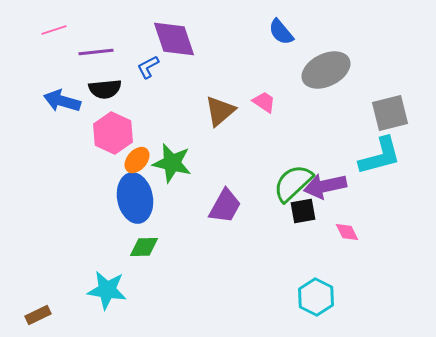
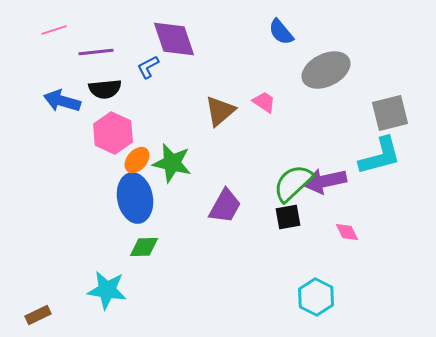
purple arrow: moved 5 px up
black square: moved 15 px left, 6 px down
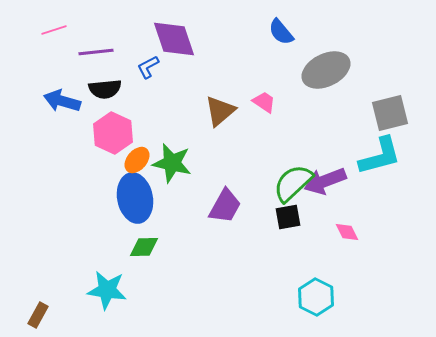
purple arrow: rotated 9 degrees counterclockwise
brown rectangle: rotated 35 degrees counterclockwise
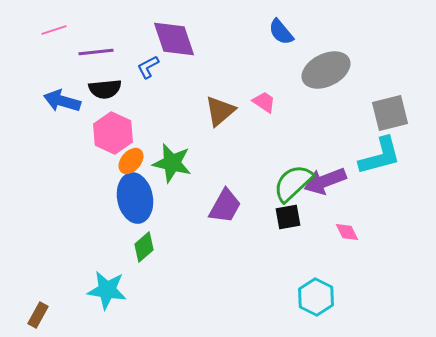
orange ellipse: moved 6 px left, 1 px down
green diamond: rotated 40 degrees counterclockwise
